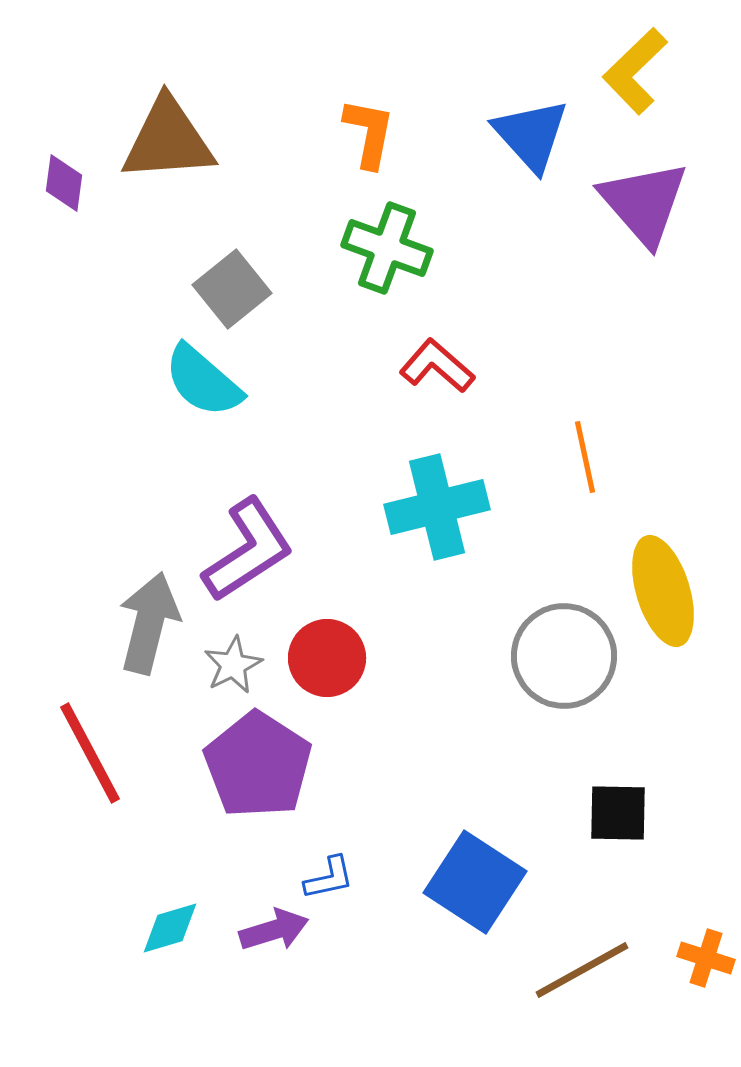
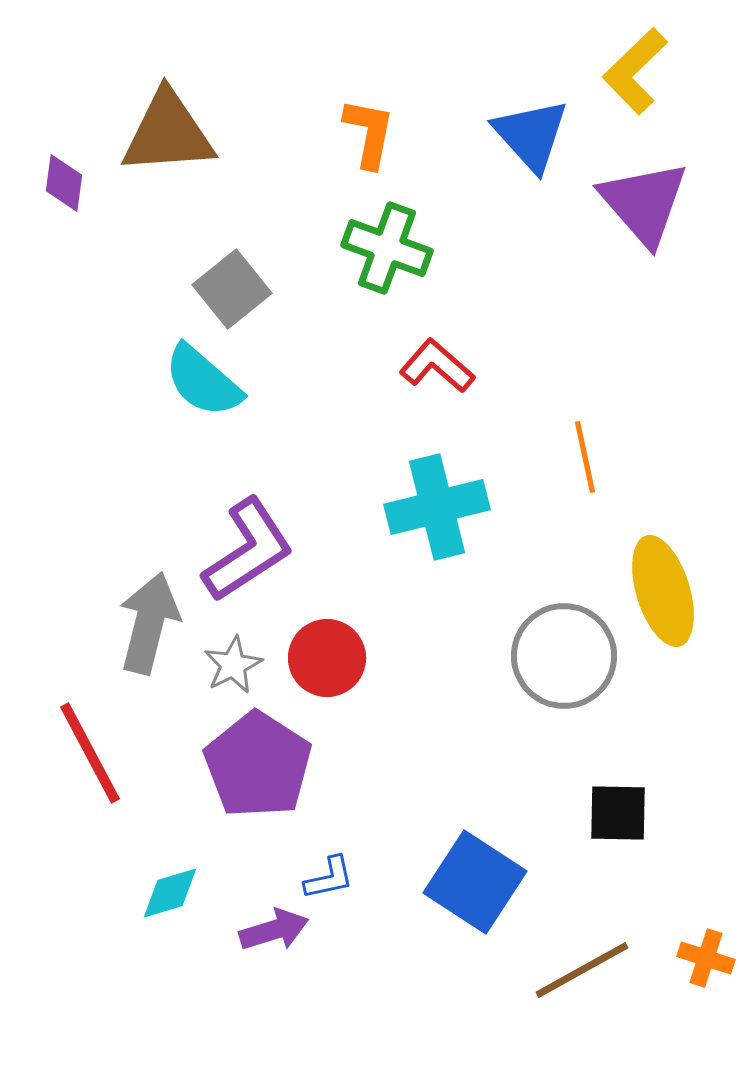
brown triangle: moved 7 px up
cyan diamond: moved 35 px up
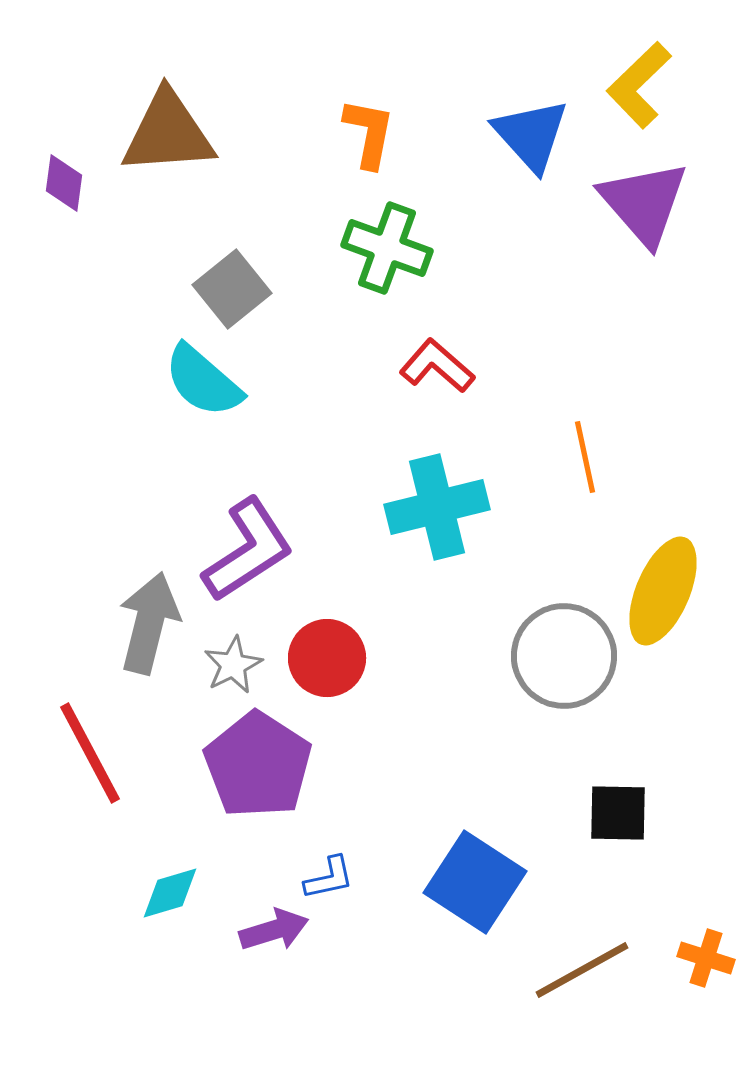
yellow L-shape: moved 4 px right, 14 px down
yellow ellipse: rotated 40 degrees clockwise
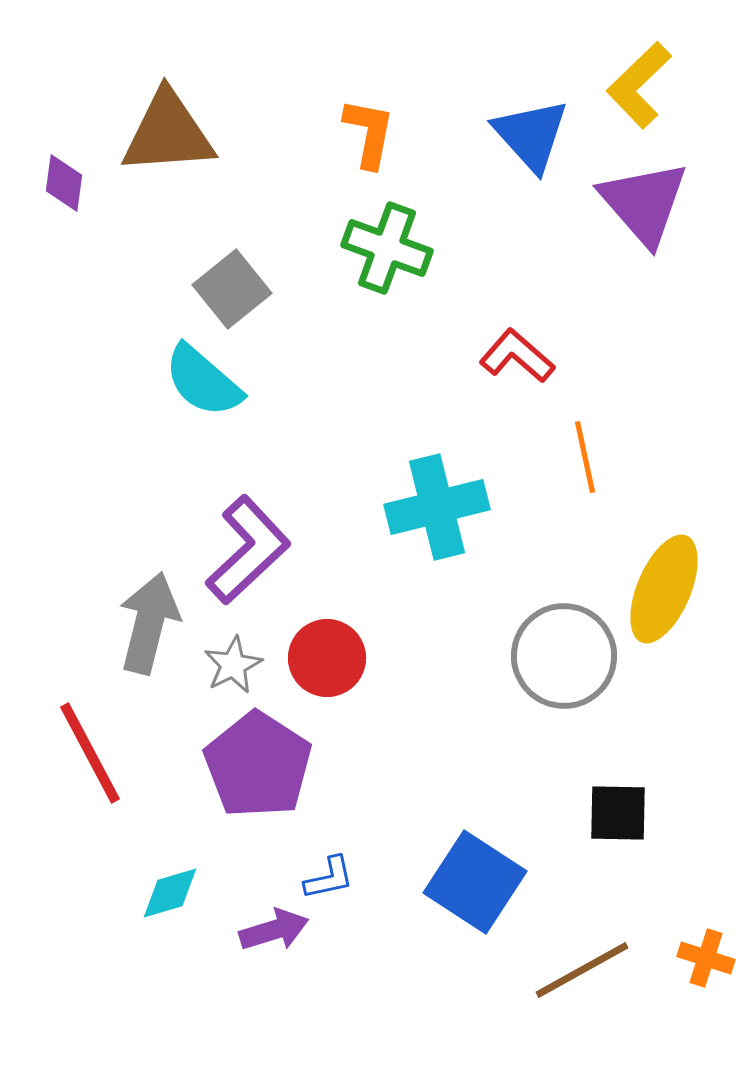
red L-shape: moved 80 px right, 10 px up
purple L-shape: rotated 10 degrees counterclockwise
yellow ellipse: moved 1 px right, 2 px up
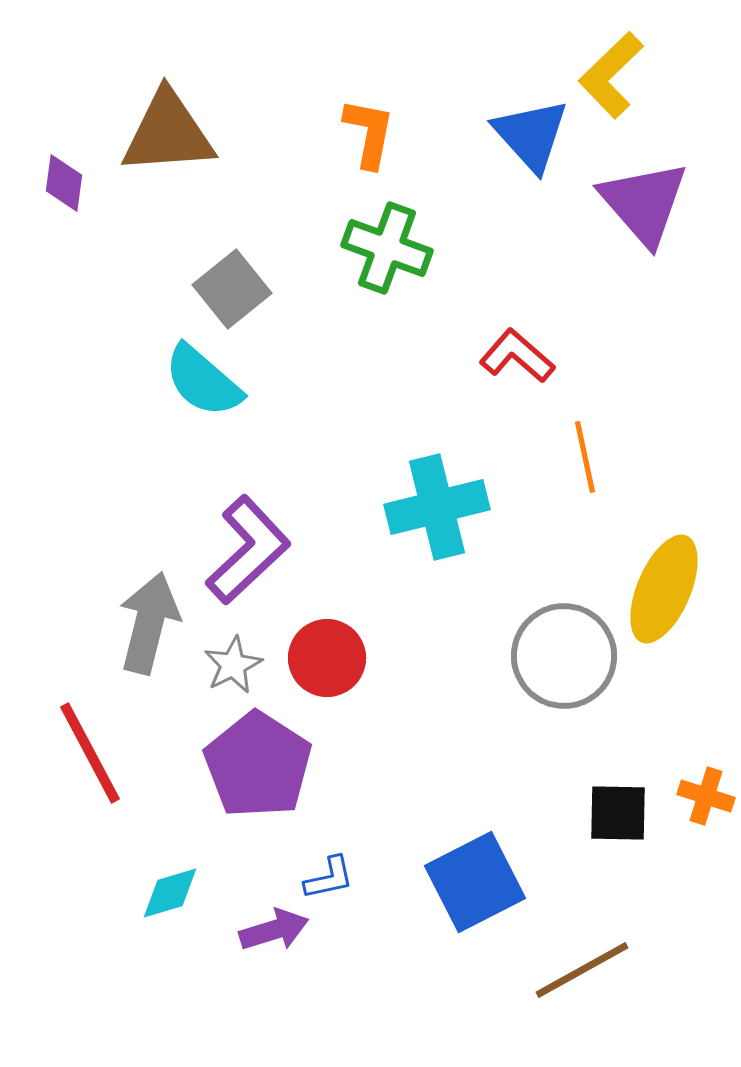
yellow L-shape: moved 28 px left, 10 px up
blue square: rotated 30 degrees clockwise
orange cross: moved 162 px up
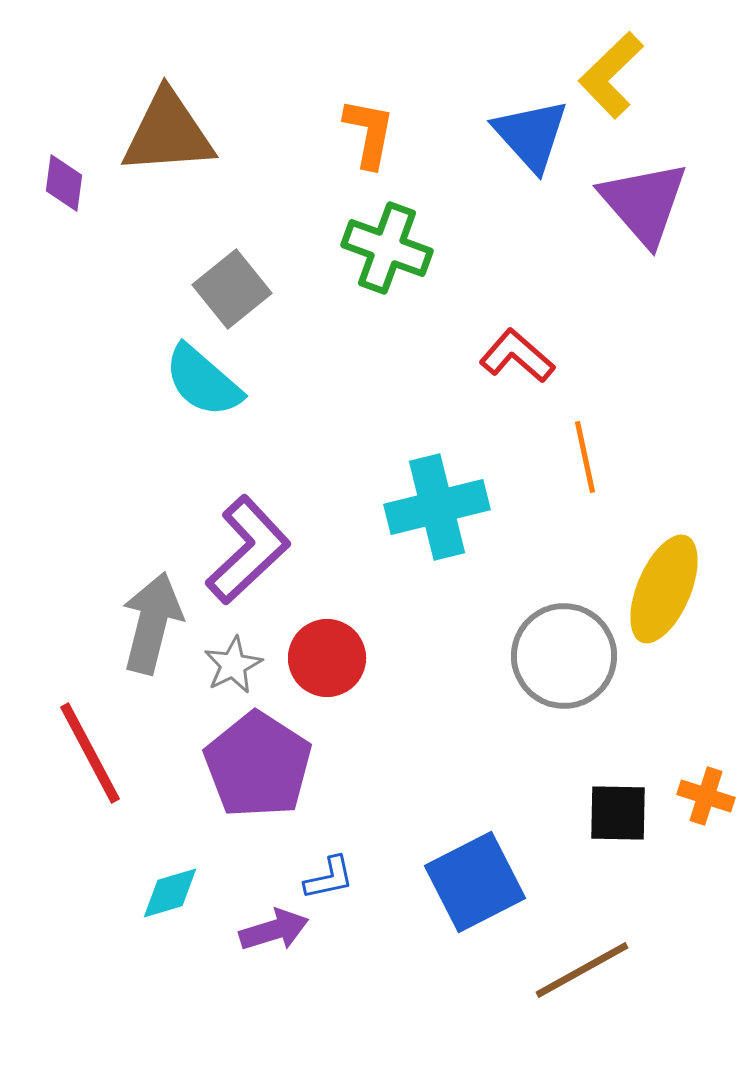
gray arrow: moved 3 px right
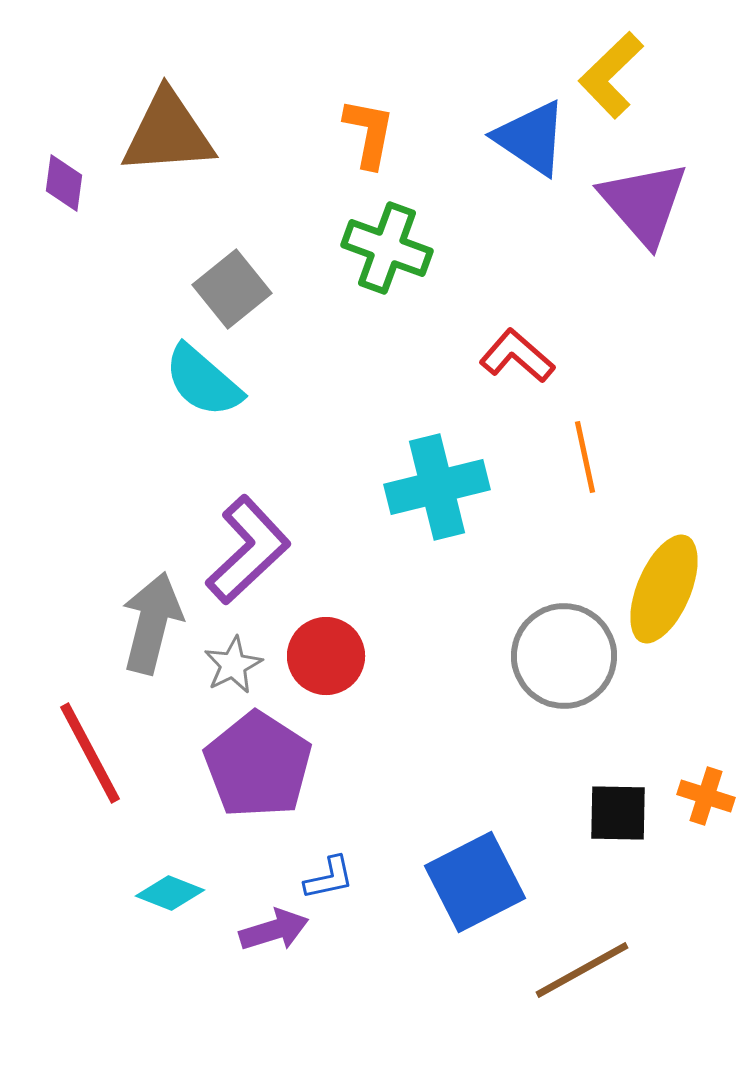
blue triangle: moved 3 px down; rotated 14 degrees counterclockwise
cyan cross: moved 20 px up
red circle: moved 1 px left, 2 px up
cyan diamond: rotated 38 degrees clockwise
